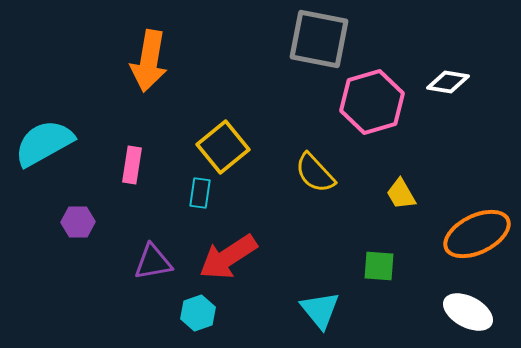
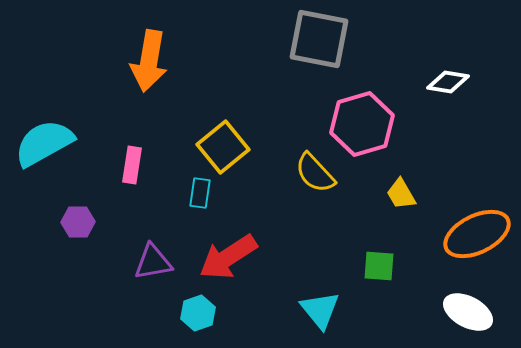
pink hexagon: moved 10 px left, 22 px down
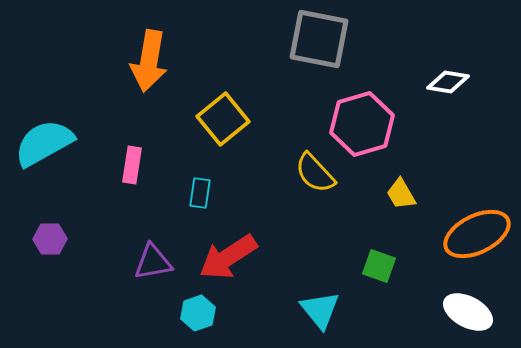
yellow square: moved 28 px up
purple hexagon: moved 28 px left, 17 px down
green square: rotated 16 degrees clockwise
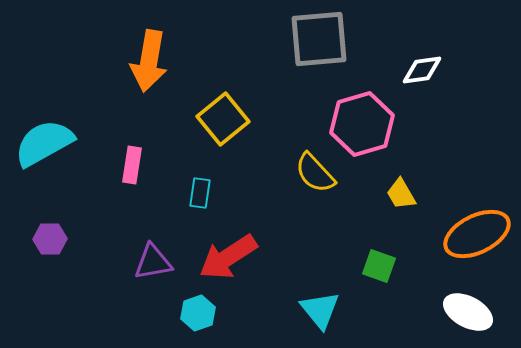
gray square: rotated 16 degrees counterclockwise
white diamond: moved 26 px left, 12 px up; rotated 18 degrees counterclockwise
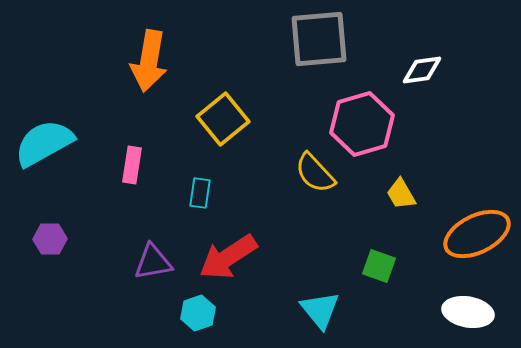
white ellipse: rotated 18 degrees counterclockwise
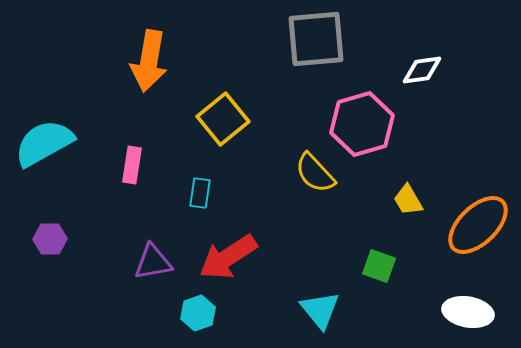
gray square: moved 3 px left
yellow trapezoid: moved 7 px right, 6 px down
orange ellipse: moved 1 px right, 9 px up; rotated 18 degrees counterclockwise
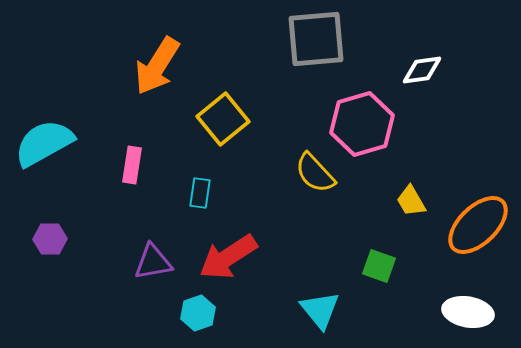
orange arrow: moved 8 px right, 5 px down; rotated 22 degrees clockwise
yellow trapezoid: moved 3 px right, 1 px down
